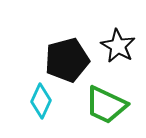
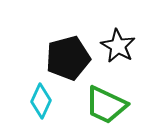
black pentagon: moved 1 px right, 2 px up
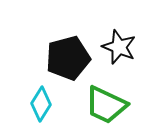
black star: moved 1 px right, 1 px down; rotated 8 degrees counterclockwise
cyan diamond: moved 3 px down; rotated 8 degrees clockwise
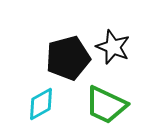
black star: moved 6 px left
cyan diamond: rotated 28 degrees clockwise
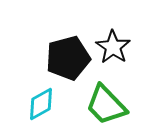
black star: rotated 12 degrees clockwise
green trapezoid: rotated 21 degrees clockwise
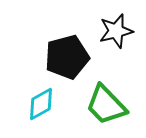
black star: moved 3 px right, 16 px up; rotated 24 degrees clockwise
black pentagon: moved 1 px left, 1 px up
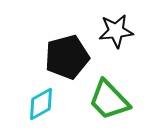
black star: rotated 8 degrees clockwise
green trapezoid: moved 3 px right, 5 px up
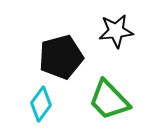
black pentagon: moved 6 px left
cyan diamond: rotated 24 degrees counterclockwise
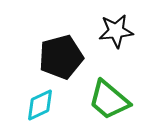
green trapezoid: rotated 6 degrees counterclockwise
cyan diamond: moved 1 px left, 1 px down; rotated 28 degrees clockwise
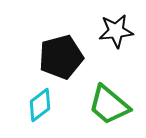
green trapezoid: moved 5 px down
cyan diamond: rotated 12 degrees counterclockwise
